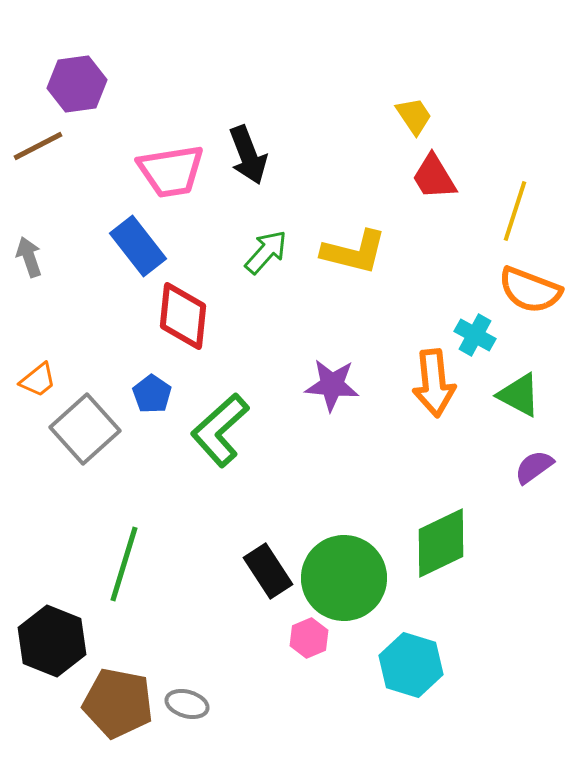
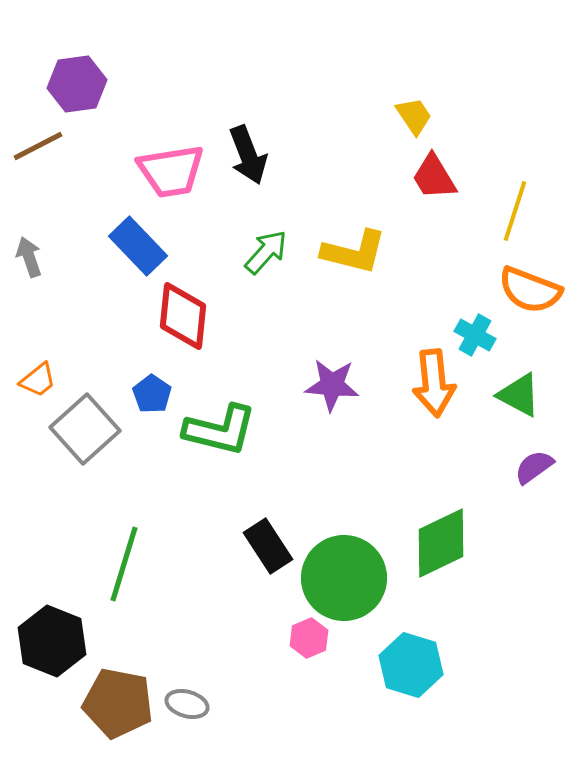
blue rectangle: rotated 6 degrees counterclockwise
green L-shape: rotated 124 degrees counterclockwise
black rectangle: moved 25 px up
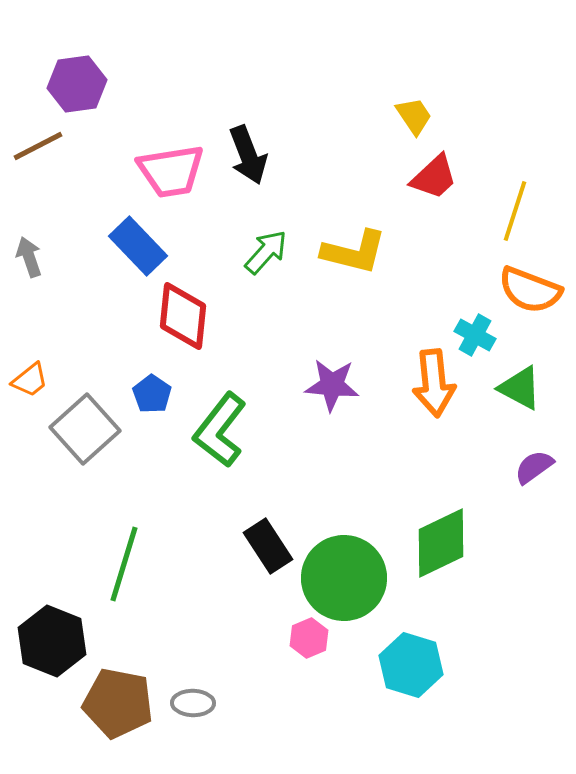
red trapezoid: rotated 102 degrees counterclockwise
orange trapezoid: moved 8 px left
green triangle: moved 1 px right, 7 px up
green L-shape: rotated 114 degrees clockwise
gray ellipse: moved 6 px right, 1 px up; rotated 15 degrees counterclockwise
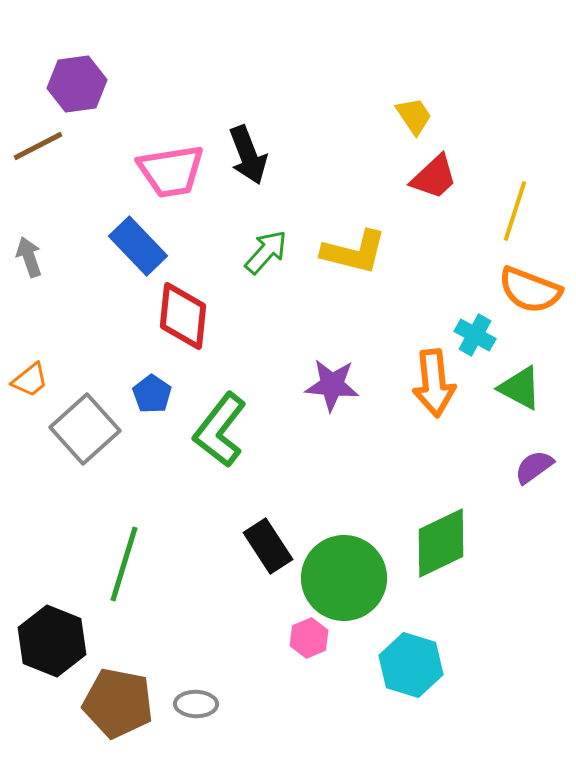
gray ellipse: moved 3 px right, 1 px down
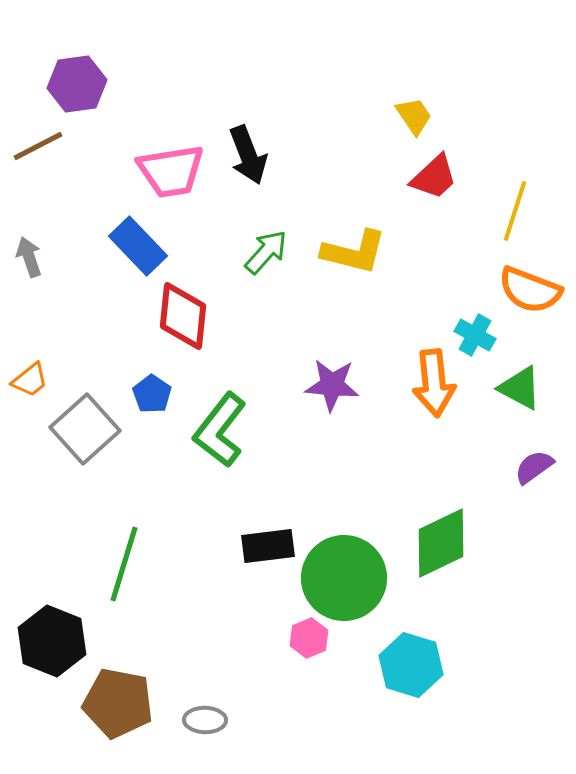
black rectangle: rotated 64 degrees counterclockwise
gray ellipse: moved 9 px right, 16 px down
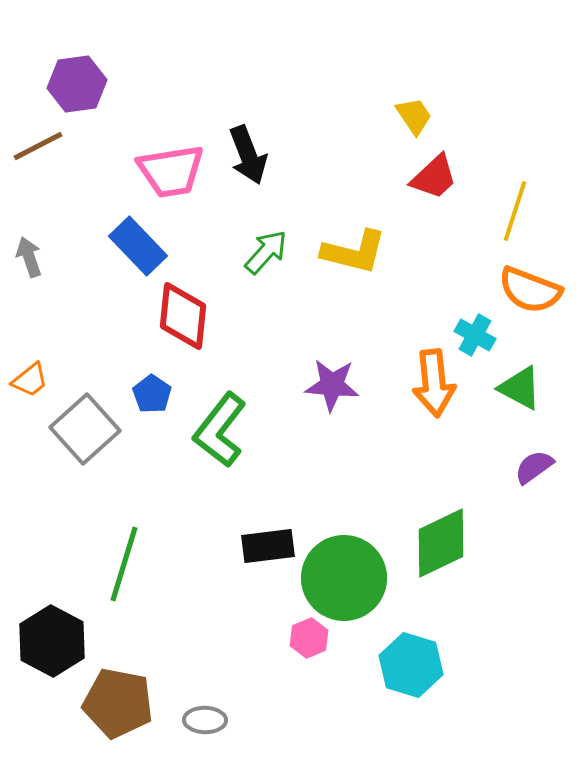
black hexagon: rotated 6 degrees clockwise
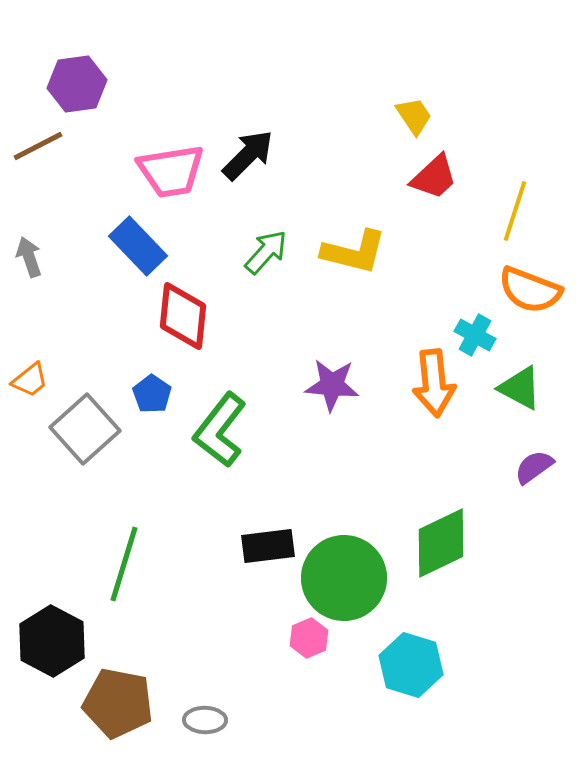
black arrow: rotated 114 degrees counterclockwise
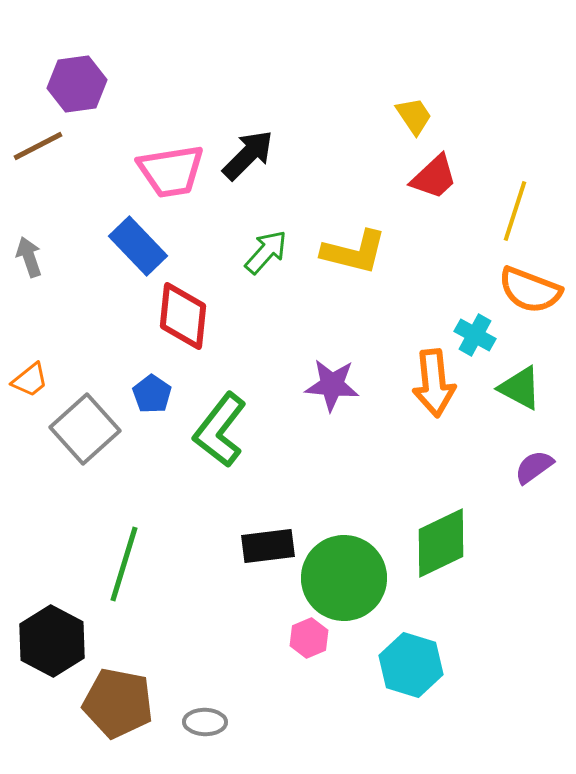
gray ellipse: moved 2 px down
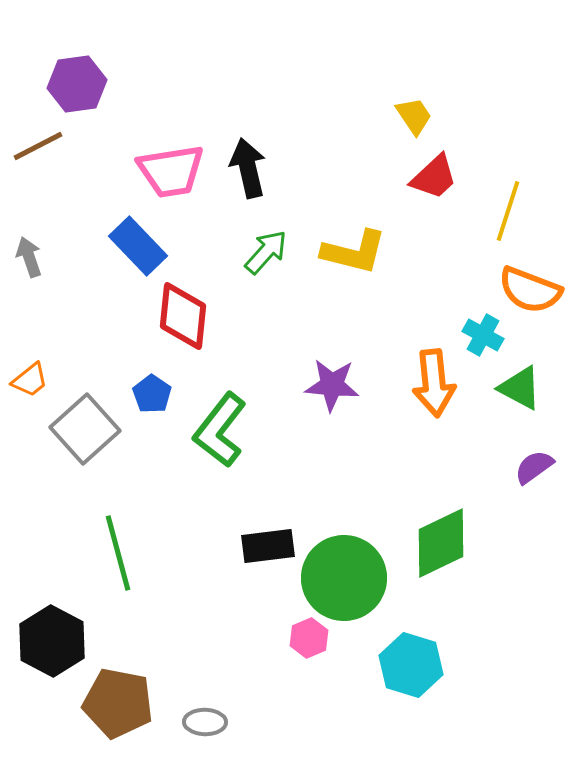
black arrow: moved 13 px down; rotated 58 degrees counterclockwise
yellow line: moved 7 px left
cyan cross: moved 8 px right
green line: moved 6 px left, 11 px up; rotated 32 degrees counterclockwise
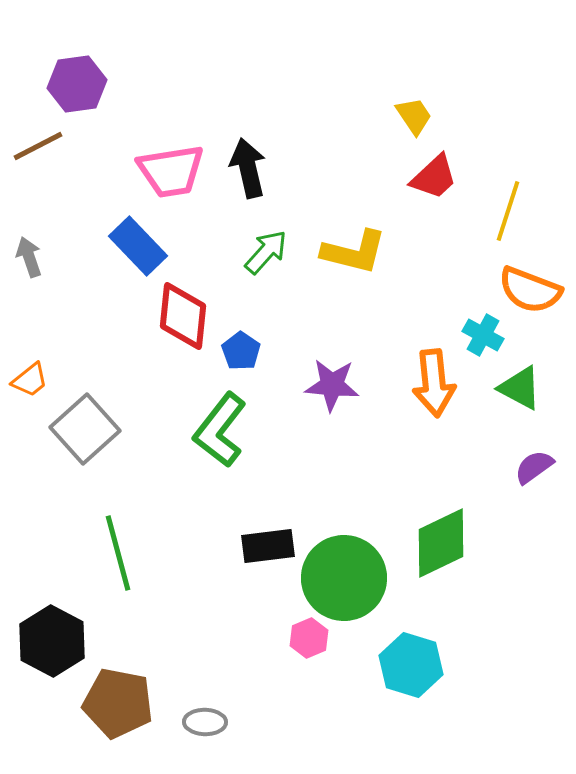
blue pentagon: moved 89 px right, 43 px up
